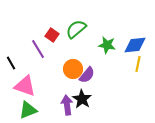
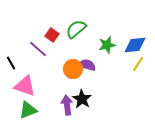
green star: rotated 24 degrees counterclockwise
purple line: rotated 18 degrees counterclockwise
yellow line: rotated 21 degrees clockwise
purple semicircle: moved 10 px up; rotated 114 degrees counterclockwise
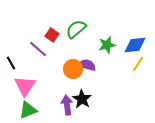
pink triangle: rotated 45 degrees clockwise
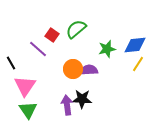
green star: moved 4 px down
purple semicircle: moved 2 px right, 5 px down; rotated 18 degrees counterclockwise
black star: rotated 30 degrees counterclockwise
green triangle: rotated 42 degrees counterclockwise
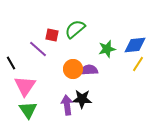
green semicircle: moved 1 px left
red square: rotated 24 degrees counterclockwise
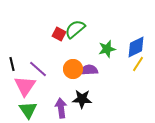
red square: moved 7 px right, 1 px up; rotated 16 degrees clockwise
blue diamond: moved 1 px right, 2 px down; rotated 20 degrees counterclockwise
purple line: moved 20 px down
black line: moved 1 px right, 1 px down; rotated 16 degrees clockwise
purple arrow: moved 6 px left, 3 px down
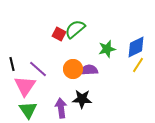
yellow line: moved 1 px down
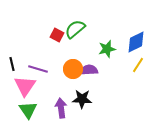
red square: moved 2 px left, 1 px down
blue diamond: moved 5 px up
purple line: rotated 24 degrees counterclockwise
